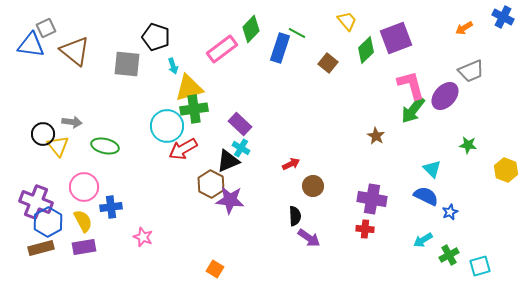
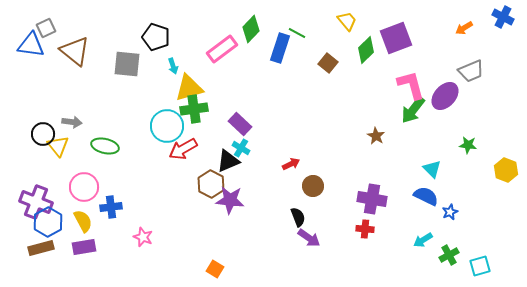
black semicircle at (295, 216): moved 3 px right, 1 px down; rotated 18 degrees counterclockwise
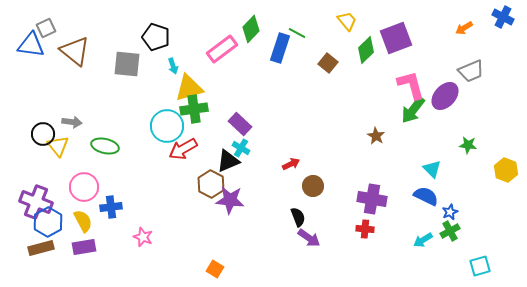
green cross at (449, 255): moved 1 px right, 24 px up
